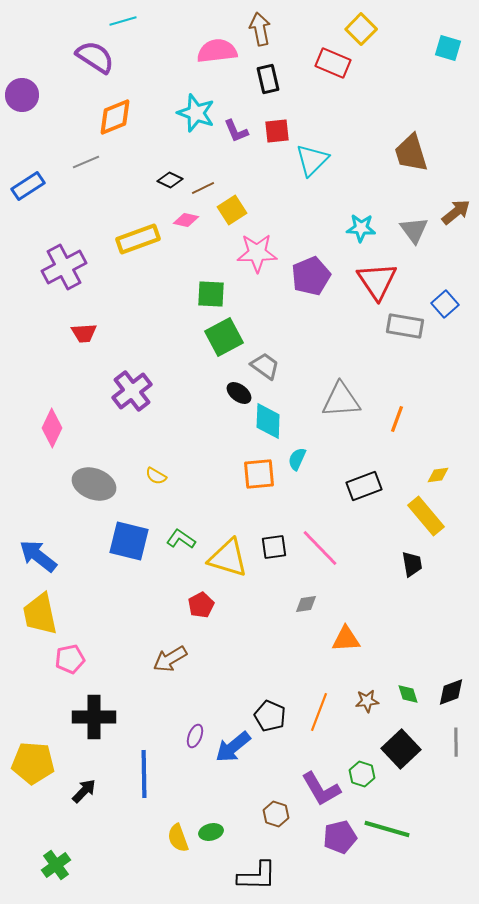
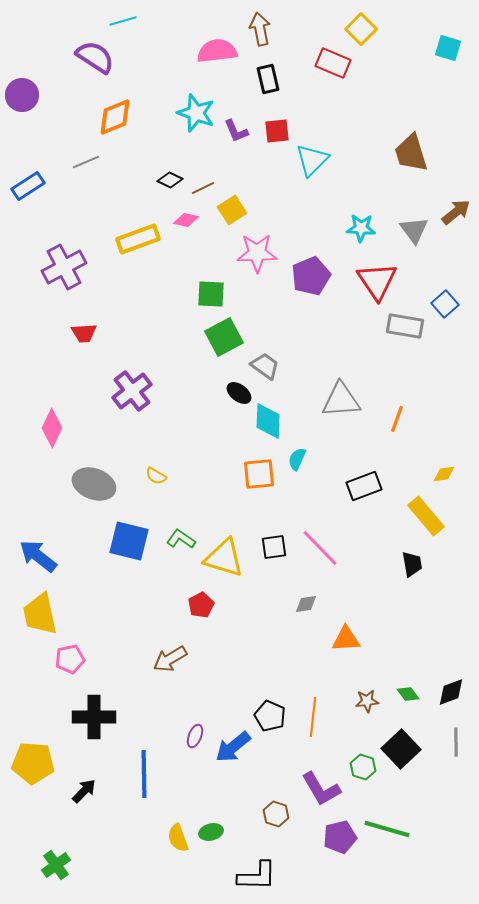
yellow diamond at (438, 475): moved 6 px right, 1 px up
yellow triangle at (228, 558): moved 4 px left
green diamond at (408, 694): rotated 20 degrees counterclockwise
orange line at (319, 712): moved 6 px left, 5 px down; rotated 15 degrees counterclockwise
green hexagon at (362, 774): moved 1 px right, 7 px up
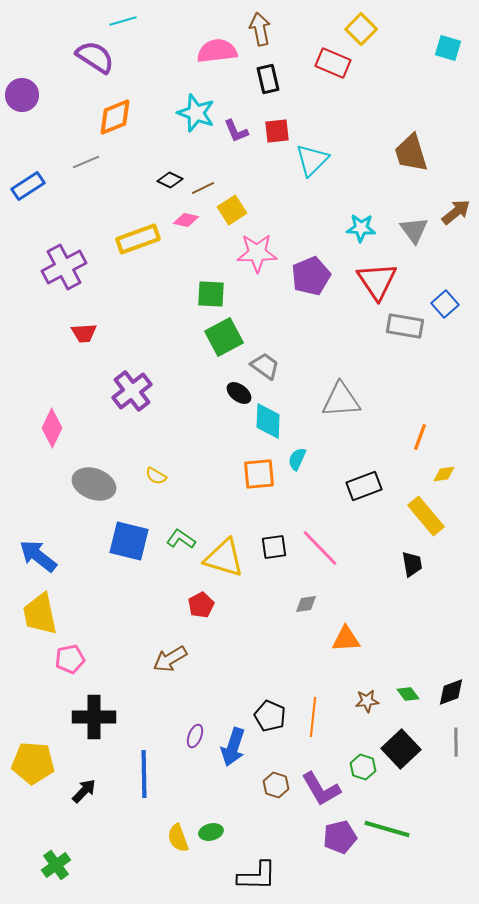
orange line at (397, 419): moved 23 px right, 18 px down
blue arrow at (233, 747): rotated 33 degrees counterclockwise
brown hexagon at (276, 814): moved 29 px up
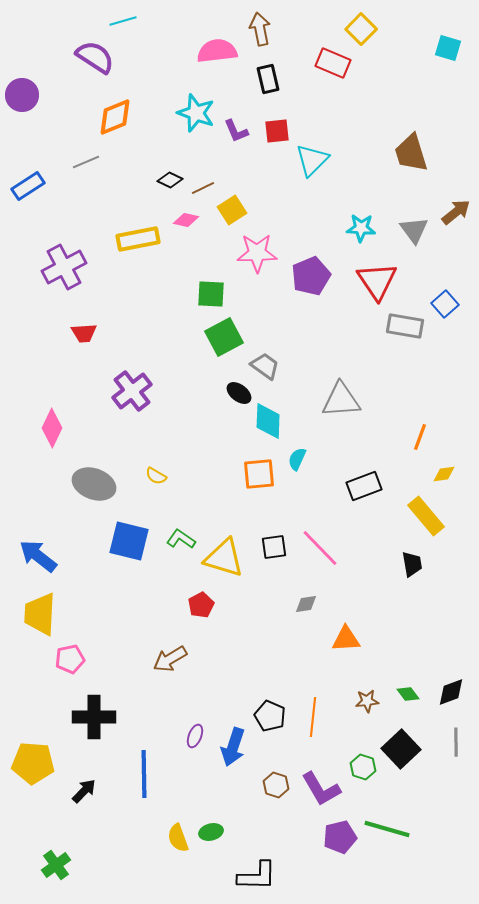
yellow rectangle at (138, 239): rotated 9 degrees clockwise
yellow trapezoid at (40, 614): rotated 15 degrees clockwise
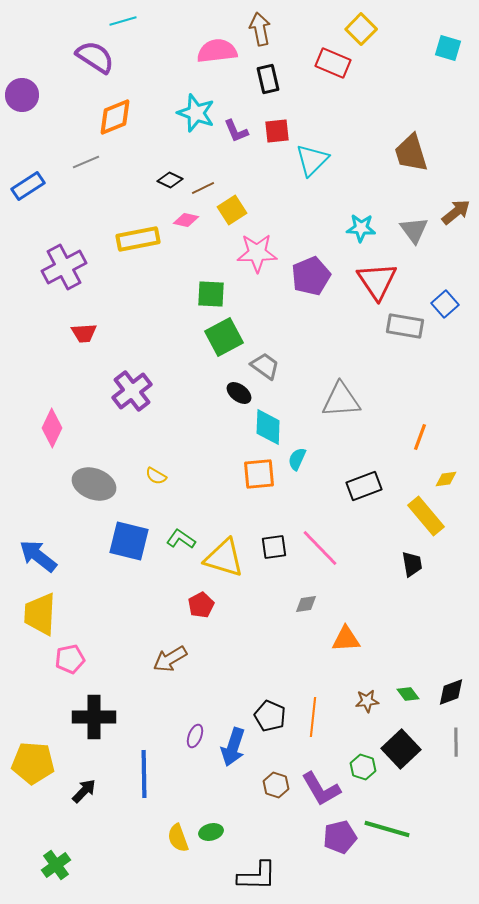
cyan diamond at (268, 421): moved 6 px down
yellow diamond at (444, 474): moved 2 px right, 5 px down
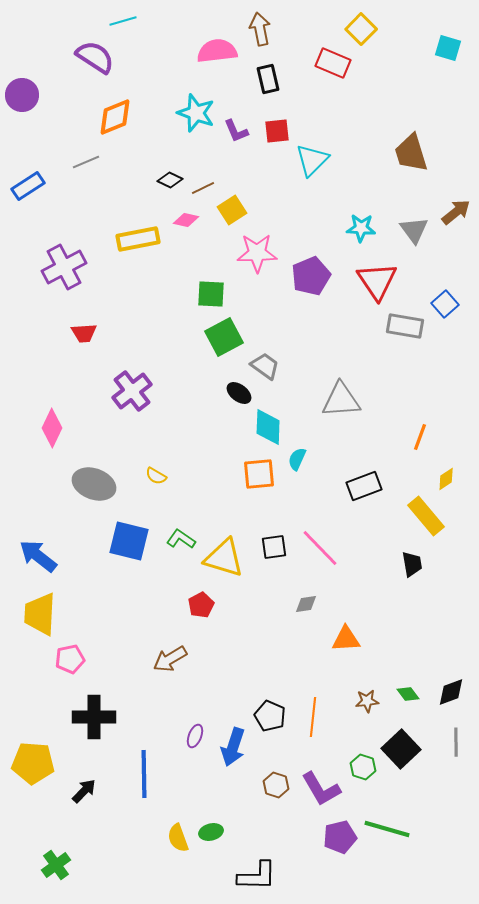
yellow diamond at (446, 479): rotated 25 degrees counterclockwise
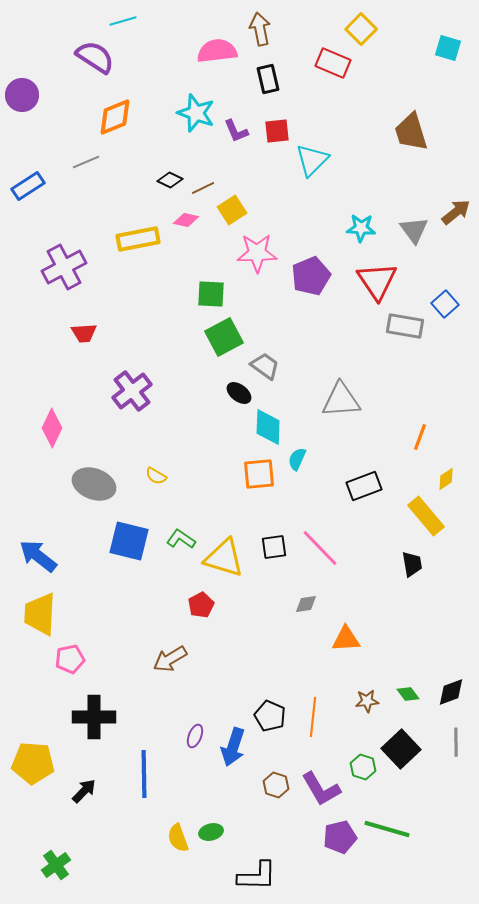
brown trapezoid at (411, 153): moved 21 px up
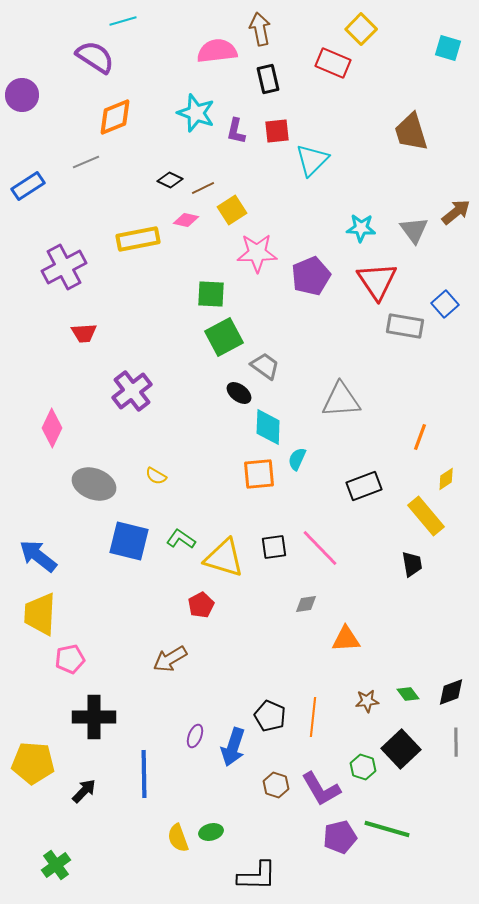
purple L-shape at (236, 131): rotated 36 degrees clockwise
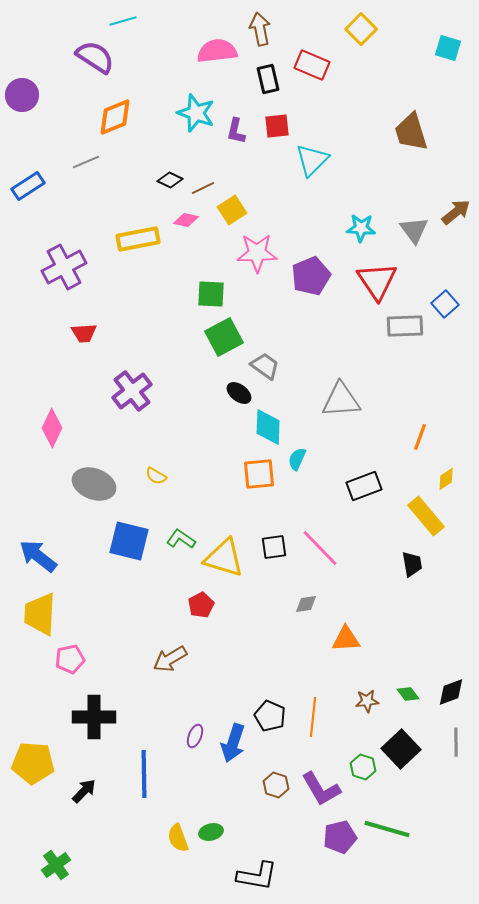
red rectangle at (333, 63): moved 21 px left, 2 px down
red square at (277, 131): moved 5 px up
gray rectangle at (405, 326): rotated 12 degrees counterclockwise
blue arrow at (233, 747): moved 4 px up
black L-shape at (257, 876): rotated 9 degrees clockwise
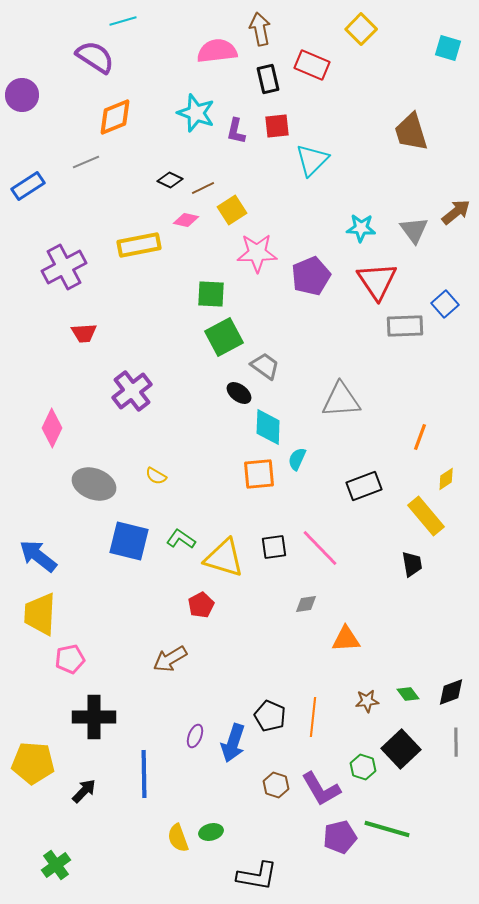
yellow rectangle at (138, 239): moved 1 px right, 6 px down
